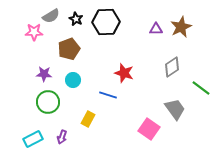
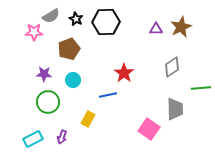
red star: rotated 18 degrees clockwise
green line: rotated 42 degrees counterclockwise
blue line: rotated 30 degrees counterclockwise
gray trapezoid: rotated 35 degrees clockwise
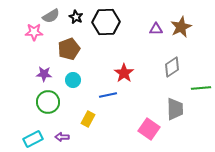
black star: moved 2 px up
purple arrow: rotated 72 degrees clockwise
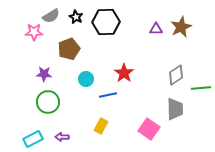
gray diamond: moved 4 px right, 8 px down
cyan circle: moved 13 px right, 1 px up
yellow rectangle: moved 13 px right, 7 px down
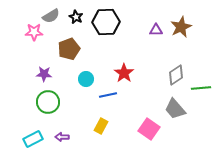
purple triangle: moved 1 px down
gray trapezoid: rotated 140 degrees clockwise
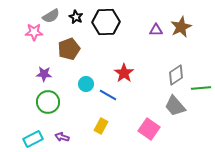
cyan circle: moved 5 px down
blue line: rotated 42 degrees clockwise
gray trapezoid: moved 3 px up
purple arrow: rotated 16 degrees clockwise
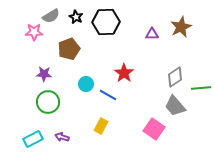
purple triangle: moved 4 px left, 4 px down
gray diamond: moved 1 px left, 2 px down
pink square: moved 5 px right
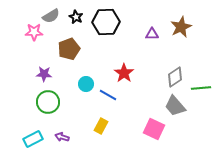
pink square: rotated 10 degrees counterclockwise
